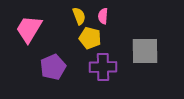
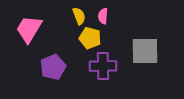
purple cross: moved 1 px up
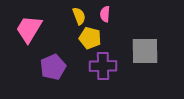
pink semicircle: moved 2 px right, 2 px up
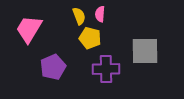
pink semicircle: moved 5 px left
purple cross: moved 3 px right, 3 px down
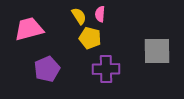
yellow semicircle: rotated 12 degrees counterclockwise
pink trapezoid: rotated 44 degrees clockwise
gray square: moved 12 px right
purple pentagon: moved 6 px left, 2 px down
